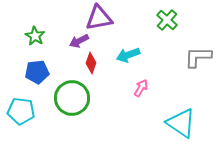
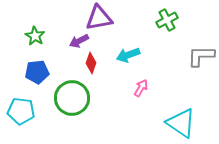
green cross: rotated 20 degrees clockwise
gray L-shape: moved 3 px right, 1 px up
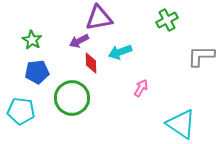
green star: moved 3 px left, 4 px down
cyan arrow: moved 8 px left, 3 px up
red diamond: rotated 20 degrees counterclockwise
cyan triangle: moved 1 px down
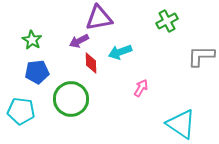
green cross: moved 1 px down
green circle: moved 1 px left, 1 px down
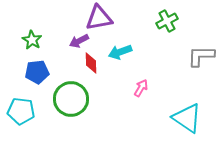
cyan triangle: moved 6 px right, 6 px up
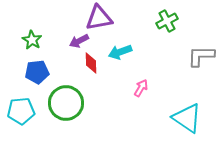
green circle: moved 5 px left, 4 px down
cyan pentagon: rotated 12 degrees counterclockwise
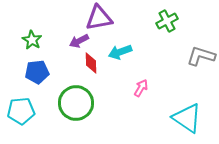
gray L-shape: rotated 16 degrees clockwise
green circle: moved 10 px right
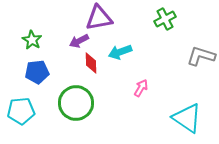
green cross: moved 2 px left, 2 px up
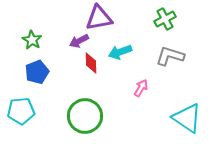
gray L-shape: moved 31 px left
blue pentagon: rotated 15 degrees counterclockwise
green circle: moved 9 px right, 13 px down
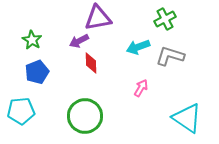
purple triangle: moved 1 px left
cyan arrow: moved 18 px right, 5 px up
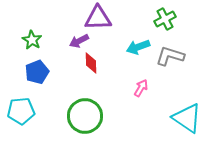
purple triangle: rotated 8 degrees clockwise
